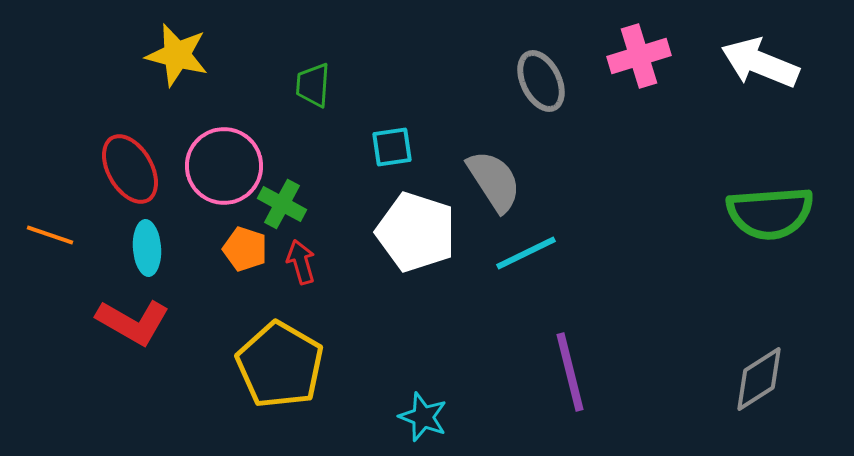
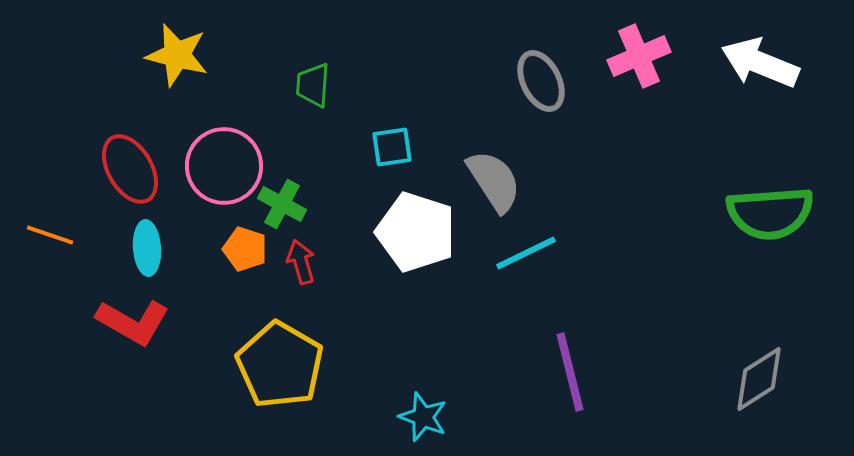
pink cross: rotated 6 degrees counterclockwise
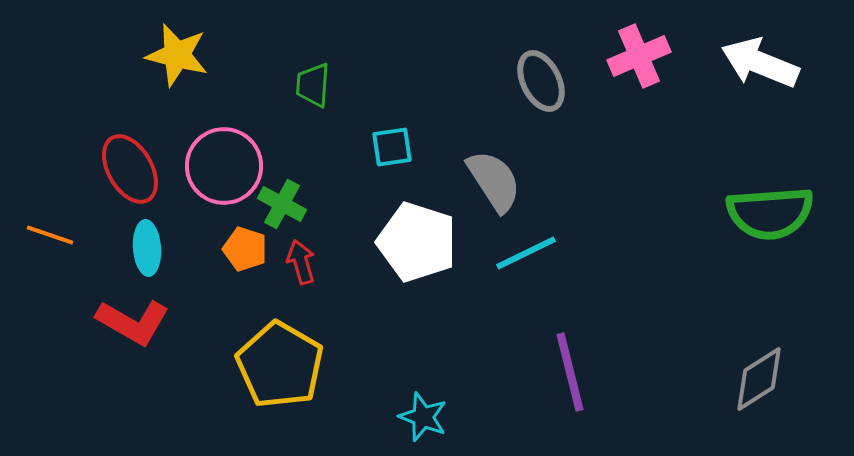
white pentagon: moved 1 px right, 10 px down
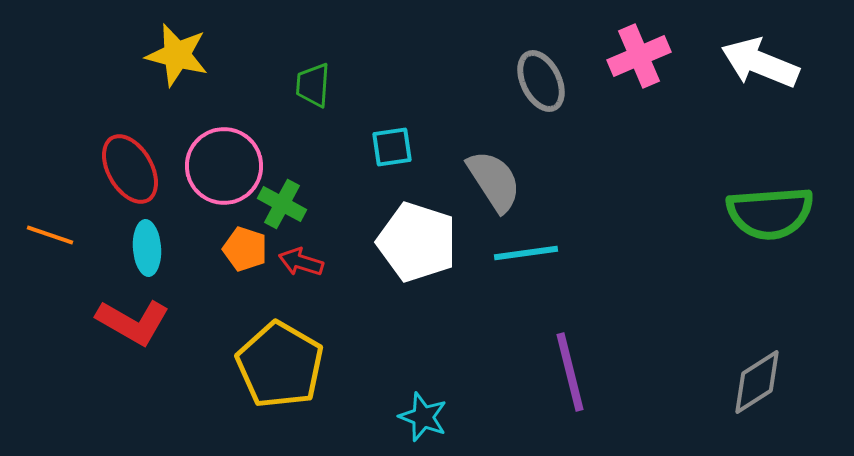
cyan line: rotated 18 degrees clockwise
red arrow: rotated 57 degrees counterclockwise
gray diamond: moved 2 px left, 3 px down
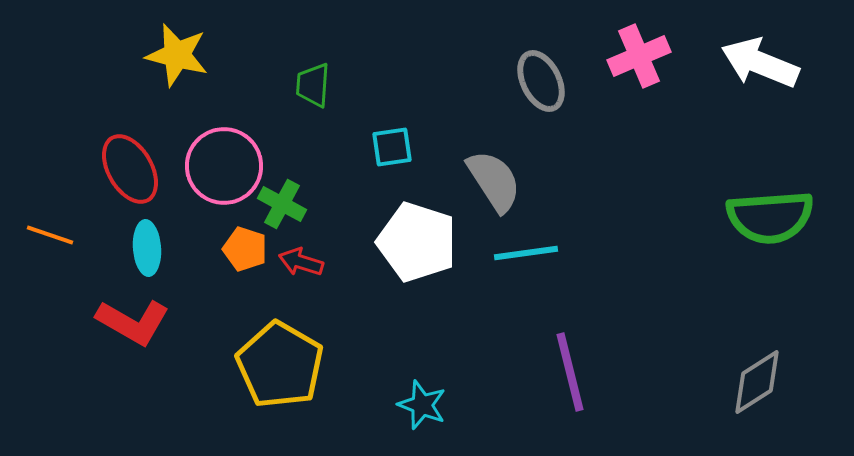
green semicircle: moved 4 px down
cyan star: moved 1 px left, 12 px up
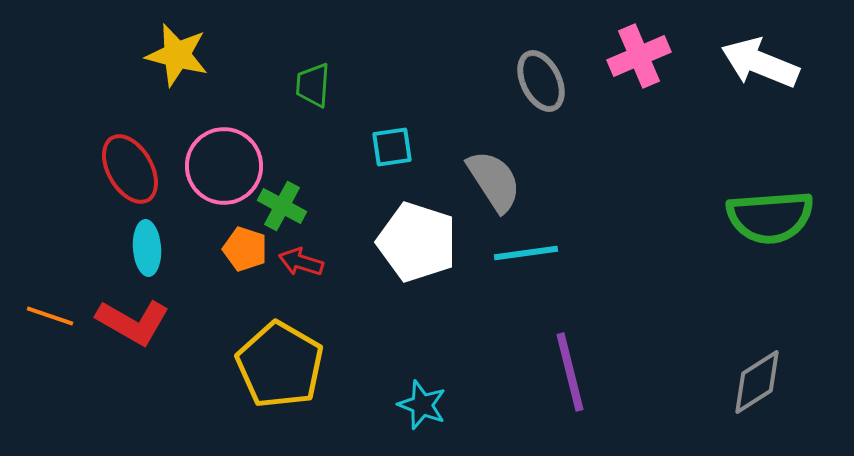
green cross: moved 2 px down
orange line: moved 81 px down
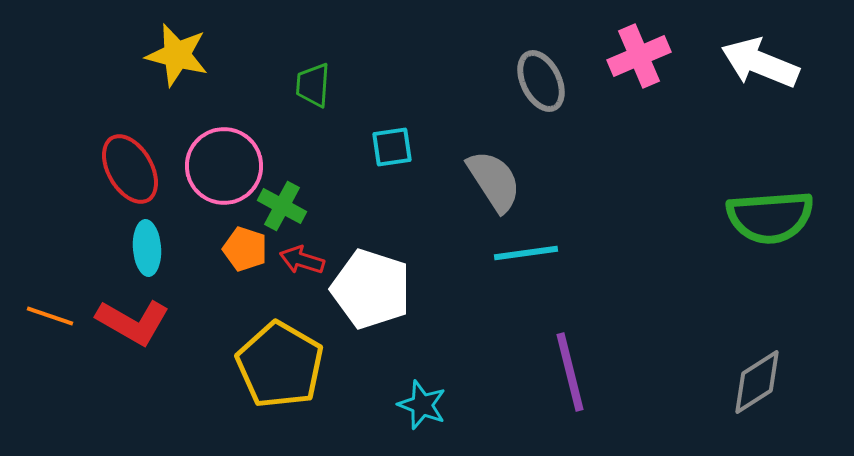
white pentagon: moved 46 px left, 47 px down
red arrow: moved 1 px right, 2 px up
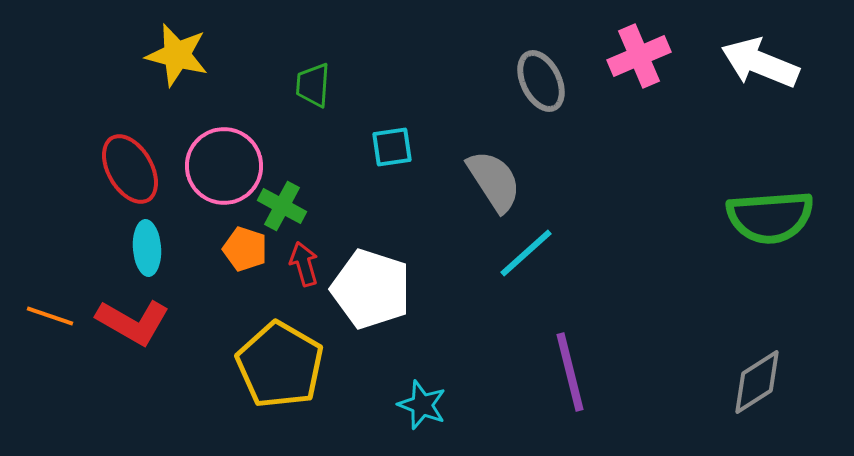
cyan line: rotated 34 degrees counterclockwise
red arrow: moved 2 px right, 4 px down; rotated 57 degrees clockwise
